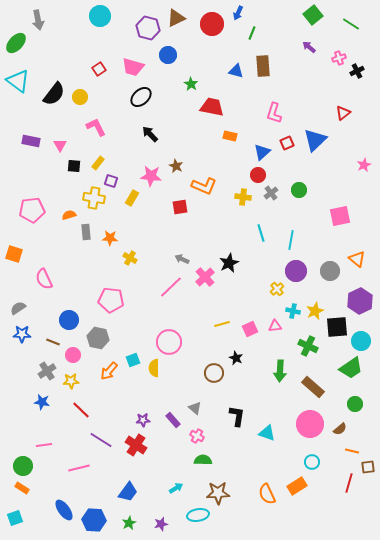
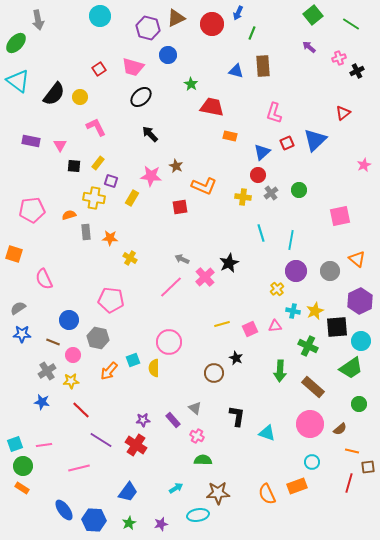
green circle at (355, 404): moved 4 px right
orange rectangle at (297, 486): rotated 12 degrees clockwise
cyan square at (15, 518): moved 74 px up
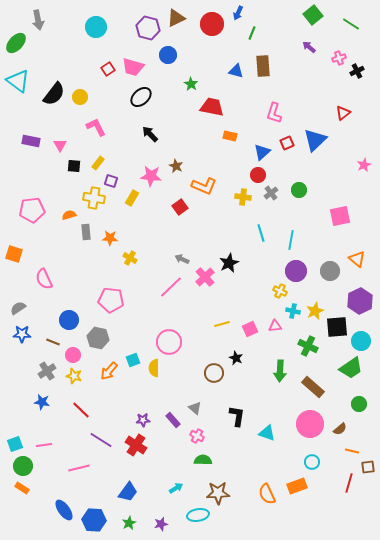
cyan circle at (100, 16): moved 4 px left, 11 px down
red square at (99, 69): moved 9 px right
red square at (180, 207): rotated 28 degrees counterclockwise
yellow cross at (277, 289): moved 3 px right, 2 px down; rotated 24 degrees counterclockwise
yellow star at (71, 381): moved 3 px right, 5 px up; rotated 21 degrees clockwise
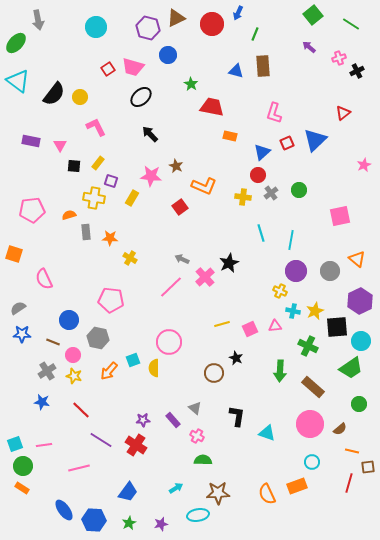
green line at (252, 33): moved 3 px right, 1 px down
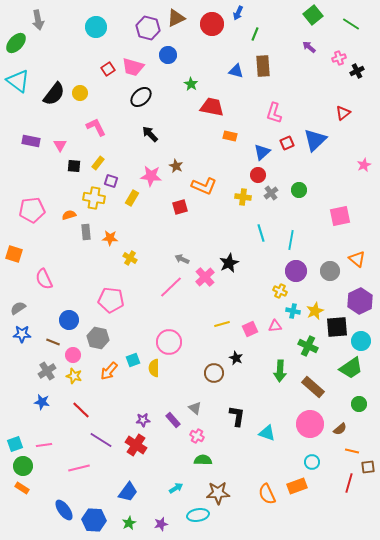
yellow circle at (80, 97): moved 4 px up
red square at (180, 207): rotated 21 degrees clockwise
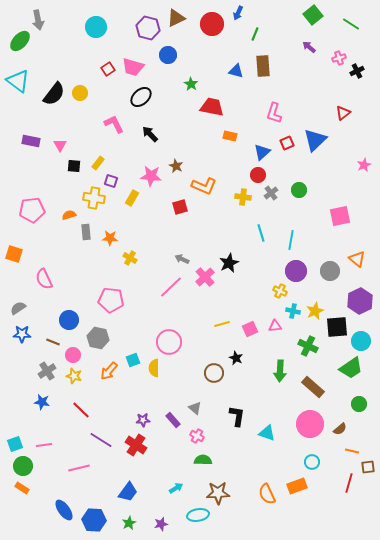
green ellipse at (16, 43): moved 4 px right, 2 px up
pink L-shape at (96, 127): moved 18 px right, 3 px up
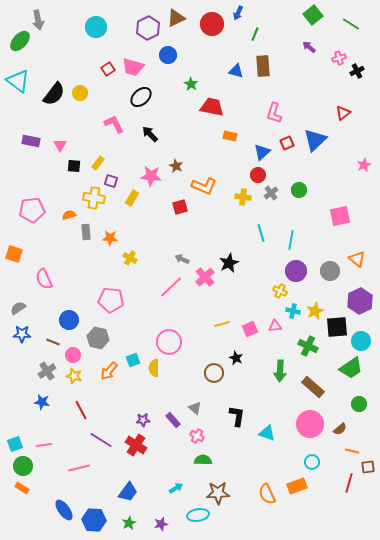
purple hexagon at (148, 28): rotated 20 degrees clockwise
red line at (81, 410): rotated 18 degrees clockwise
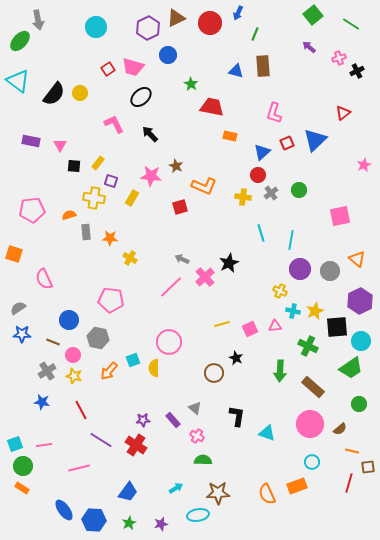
red circle at (212, 24): moved 2 px left, 1 px up
purple circle at (296, 271): moved 4 px right, 2 px up
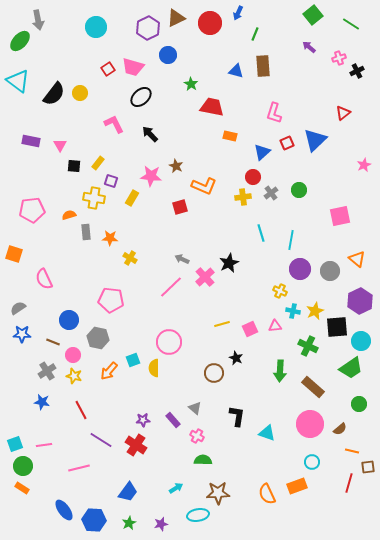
red circle at (258, 175): moved 5 px left, 2 px down
yellow cross at (243, 197): rotated 14 degrees counterclockwise
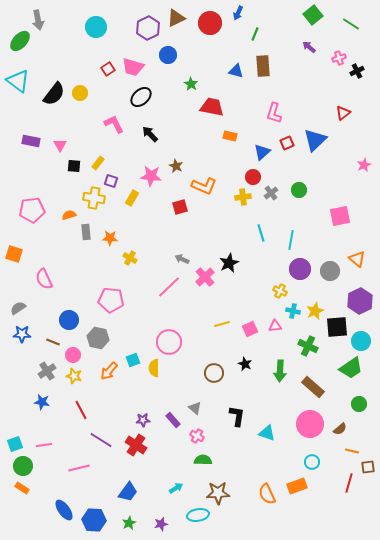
pink line at (171, 287): moved 2 px left
black star at (236, 358): moved 9 px right, 6 px down
